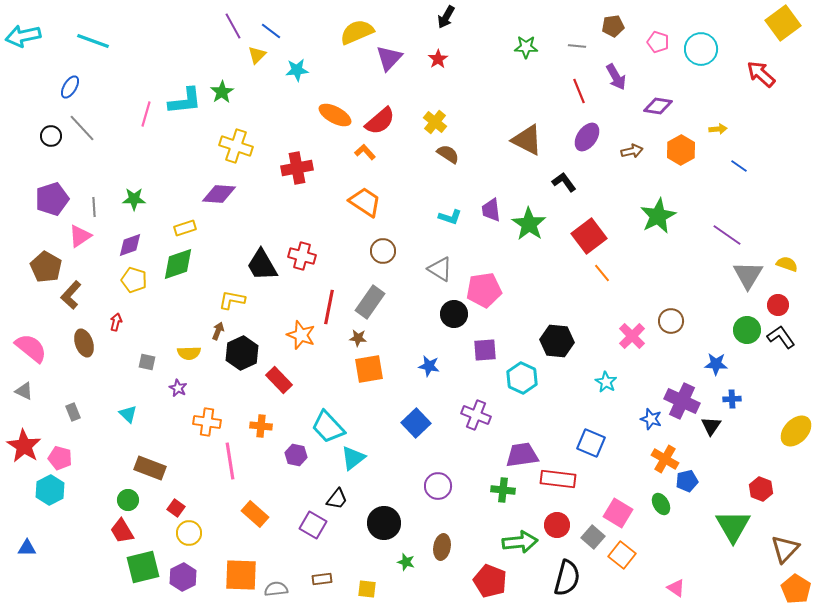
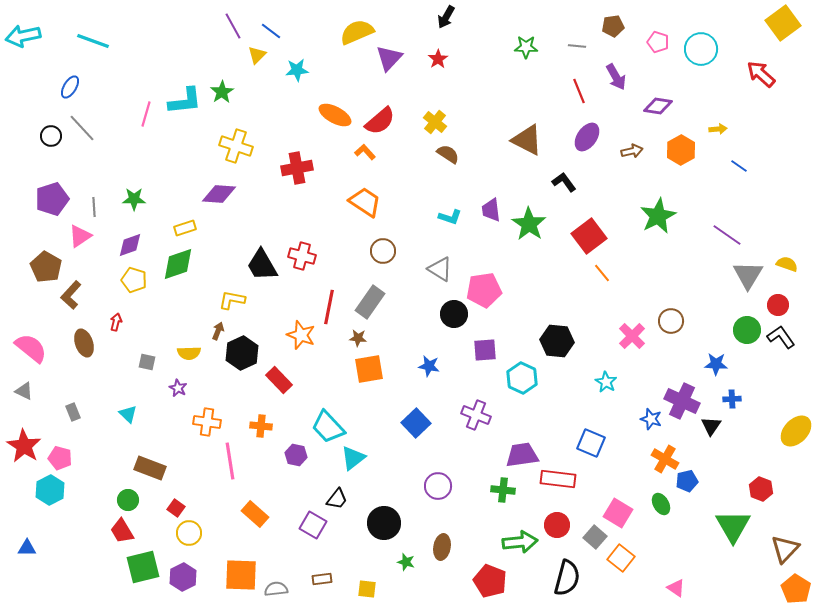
gray square at (593, 537): moved 2 px right
orange square at (622, 555): moved 1 px left, 3 px down
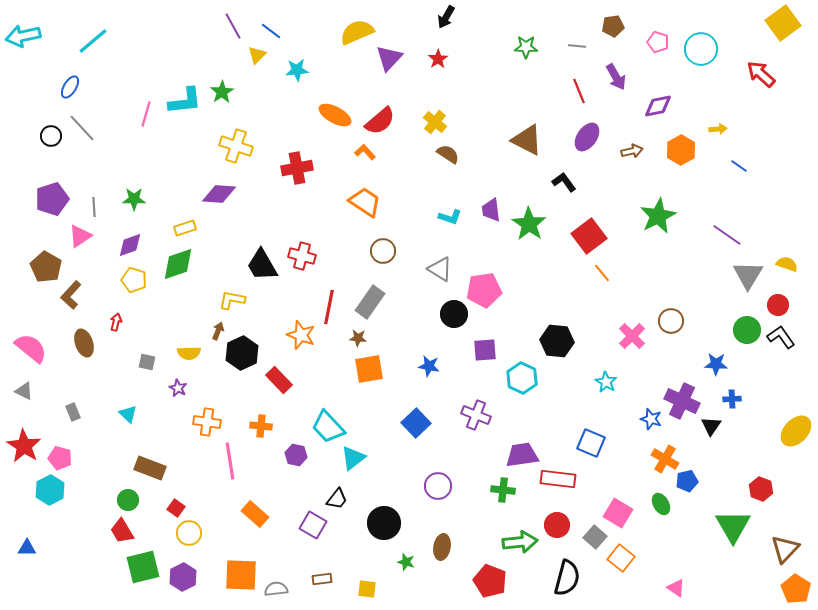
cyan line at (93, 41): rotated 60 degrees counterclockwise
purple diamond at (658, 106): rotated 20 degrees counterclockwise
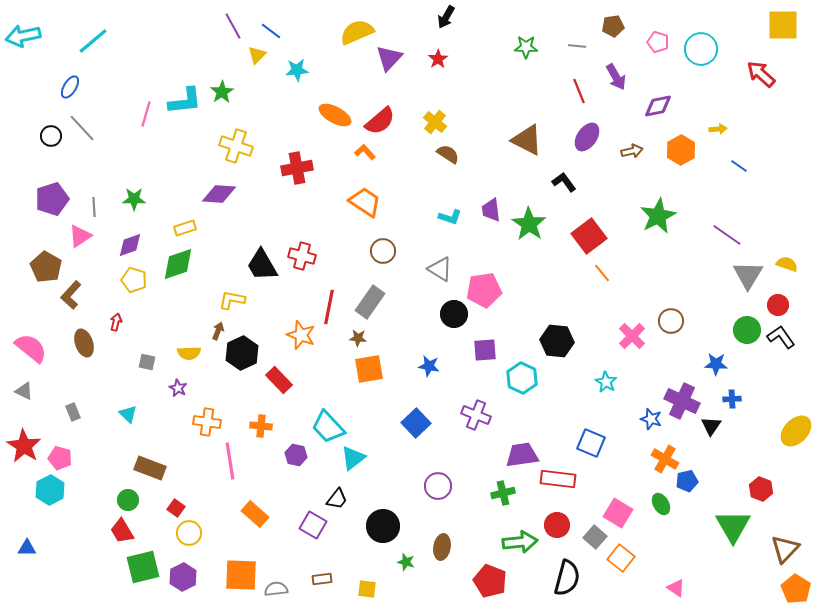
yellow square at (783, 23): moved 2 px down; rotated 36 degrees clockwise
green cross at (503, 490): moved 3 px down; rotated 20 degrees counterclockwise
black circle at (384, 523): moved 1 px left, 3 px down
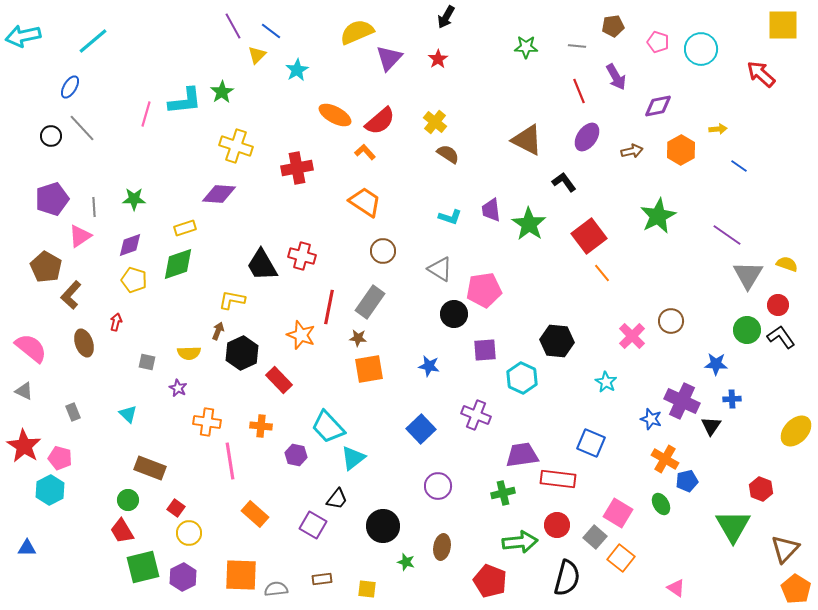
cyan star at (297, 70): rotated 25 degrees counterclockwise
blue square at (416, 423): moved 5 px right, 6 px down
